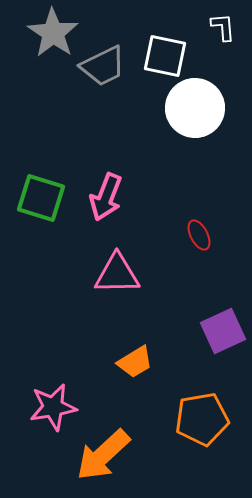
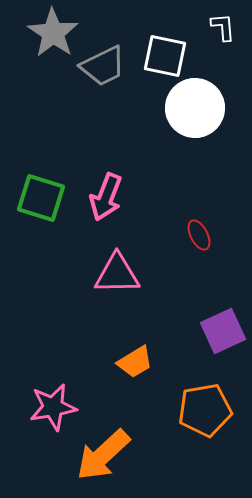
orange pentagon: moved 3 px right, 9 px up
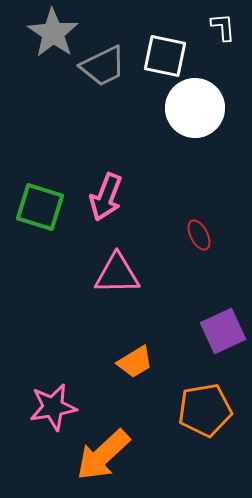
green square: moved 1 px left, 9 px down
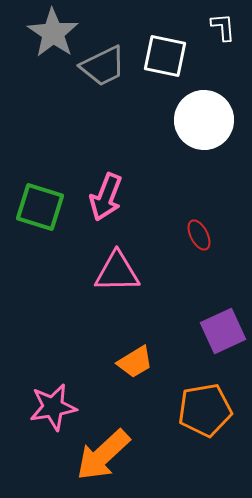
white circle: moved 9 px right, 12 px down
pink triangle: moved 2 px up
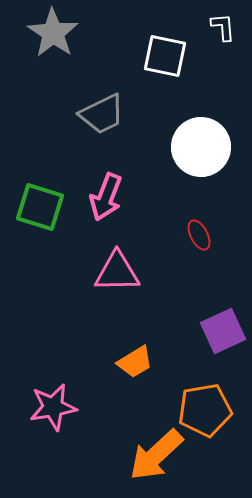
gray trapezoid: moved 1 px left, 48 px down
white circle: moved 3 px left, 27 px down
orange arrow: moved 53 px right
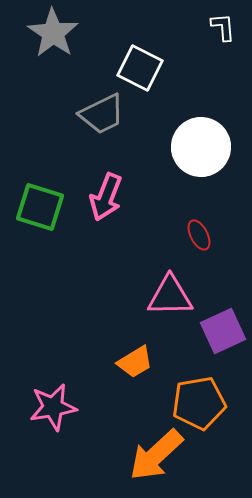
white square: moved 25 px left, 12 px down; rotated 15 degrees clockwise
pink triangle: moved 53 px right, 24 px down
orange pentagon: moved 6 px left, 7 px up
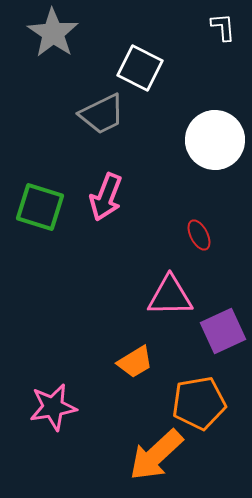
white circle: moved 14 px right, 7 px up
